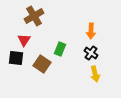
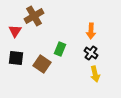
red triangle: moved 9 px left, 9 px up
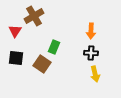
green rectangle: moved 6 px left, 2 px up
black cross: rotated 32 degrees counterclockwise
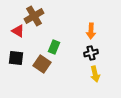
red triangle: moved 3 px right; rotated 32 degrees counterclockwise
black cross: rotated 16 degrees counterclockwise
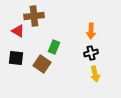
brown cross: rotated 24 degrees clockwise
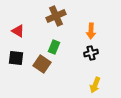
brown cross: moved 22 px right; rotated 18 degrees counterclockwise
yellow arrow: moved 11 px down; rotated 35 degrees clockwise
